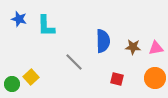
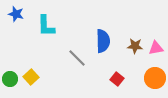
blue star: moved 3 px left, 5 px up
brown star: moved 2 px right, 1 px up
gray line: moved 3 px right, 4 px up
red square: rotated 24 degrees clockwise
green circle: moved 2 px left, 5 px up
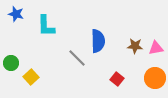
blue semicircle: moved 5 px left
green circle: moved 1 px right, 16 px up
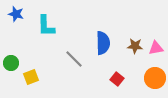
blue semicircle: moved 5 px right, 2 px down
gray line: moved 3 px left, 1 px down
yellow square: rotated 21 degrees clockwise
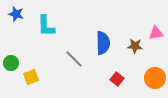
pink triangle: moved 15 px up
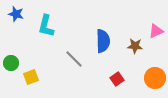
cyan L-shape: rotated 15 degrees clockwise
pink triangle: moved 2 px up; rotated 14 degrees counterclockwise
blue semicircle: moved 2 px up
red square: rotated 16 degrees clockwise
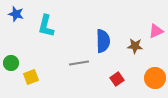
gray line: moved 5 px right, 4 px down; rotated 54 degrees counterclockwise
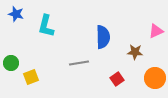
blue semicircle: moved 4 px up
brown star: moved 6 px down
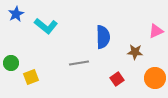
blue star: rotated 28 degrees clockwise
cyan L-shape: rotated 65 degrees counterclockwise
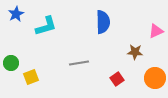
cyan L-shape: rotated 55 degrees counterclockwise
blue semicircle: moved 15 px up
